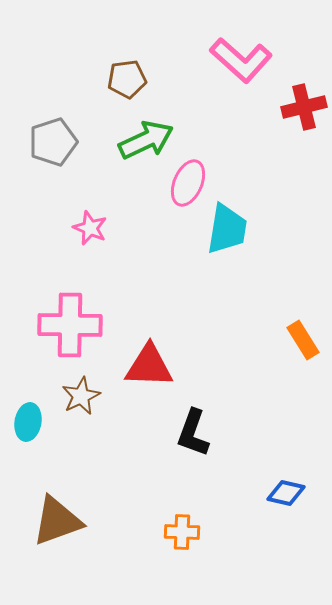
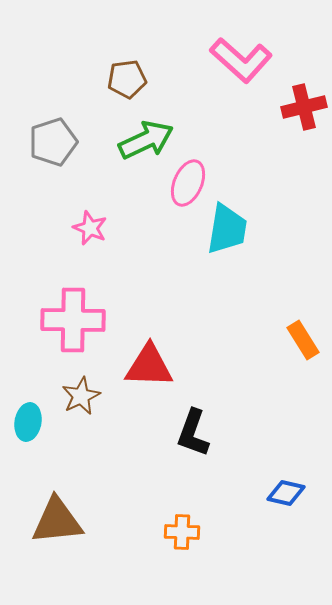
pink cross: moved 3 px right, 5 px up
brown triangle: rotated 14 degrees clockwise
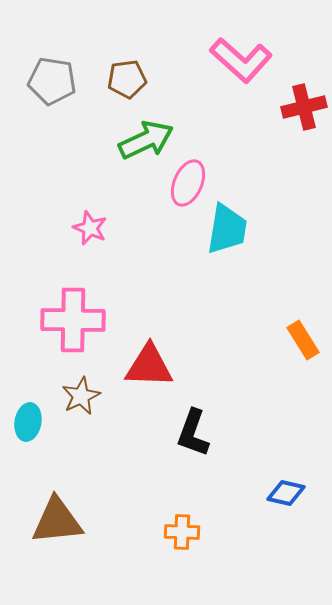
gray pentagon: moved 1 px left, 61 px up; rotated 27 degrees clockwise
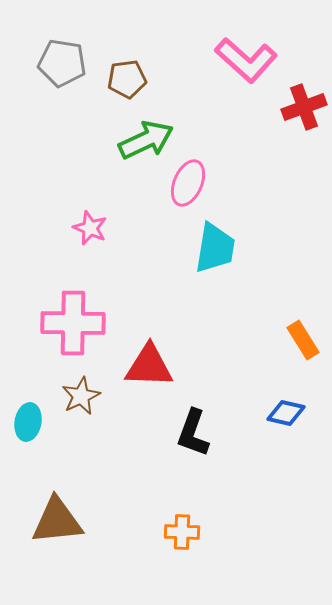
pink L-shape: moved 5 px right
gray pentagon: moved 10 px right, 18 px up
red cross: rotated 6 degrees counterclockwise
cyan trapezoid: moved 12 px left, 19 px down
pink cross: moved 3 px down
blue diamond: moved 80 px up
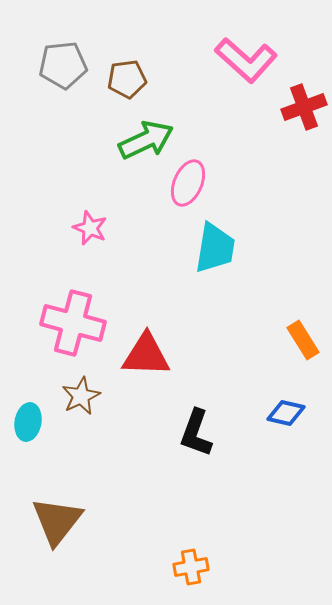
gray pentagon: moved 1 px right, 2 px down; rotated 15 degrees counterclockwise
pink cross: rotated 14 degrees clockwise
red triangle: moved 3 px left, 11 px up
black L-shape: moved 3 px right
brown triangle: rotated 46 degrees counterclockwise
orange cross: moved 9 px right, 35 px down; rotated 12 degrees counterclockwise
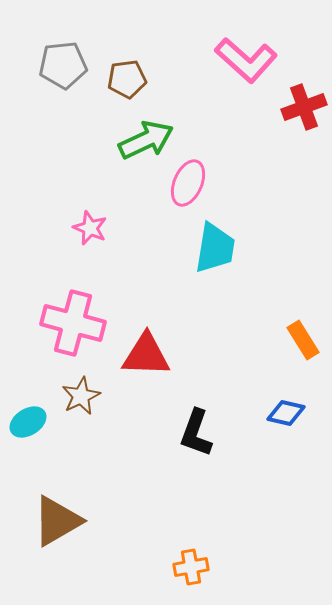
cyan ellipse: rotated 48 degrees clockwise
brown triangle: rotated 22 degrees clockwise
